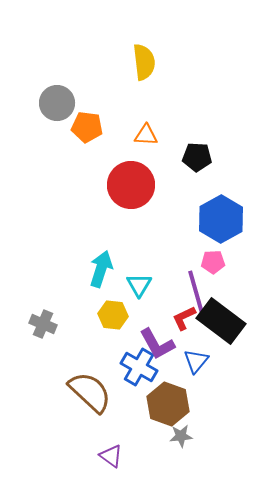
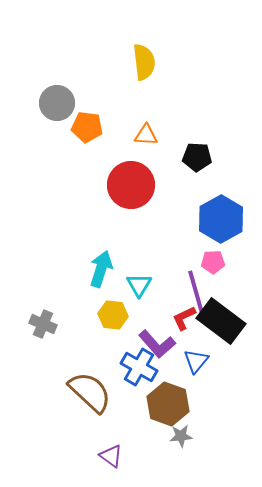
purple L-shape: rotated 12 degrees counterclockwise
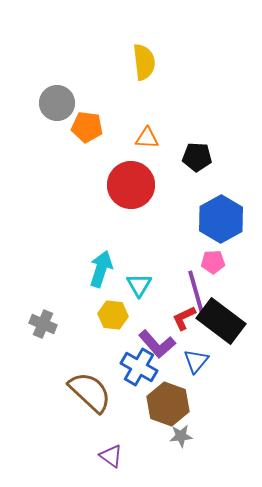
orange triangle: moved 1 px right, 3 px down
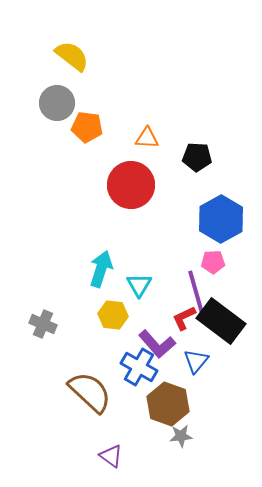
yellow semicircle: moved 72 px left, 6 px up; rotated 45 degrees counterclockwise
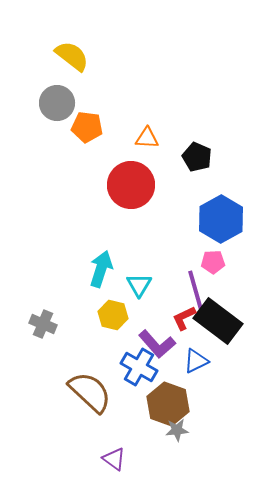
black pentagon: rotated 20 degrees clockwise
yellow hexagon: rotated 8 degrees clockwise
black rectangle: moved 3 px left
blue triangle: rotated 24 degrees clockwise
gray star: moved 4 px left, 6 px up
purple triangle: moved 3 px right, 3 px down
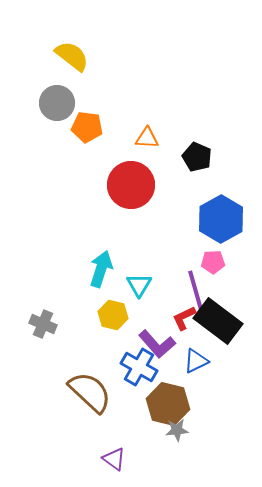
brown hexagon: rotated 6 degrees counterclockwise
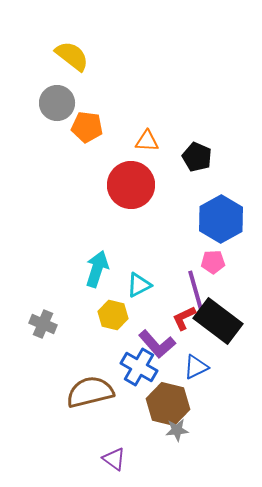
orange triangle: moved 3 px down
cyan arrow: moved 4 px left
cyan triangle: rotated 32 degrees clockwise
blue triangle: moved 6 px down
brown semicircle: rotated 57 degrees counterclockwise
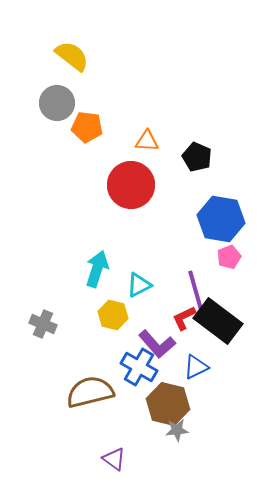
blue hexagon: rotated 21 degrees counterclockwise
pink pentagon: moved 16 px right, 5 px up; rotated 20 degrees counterclockwise
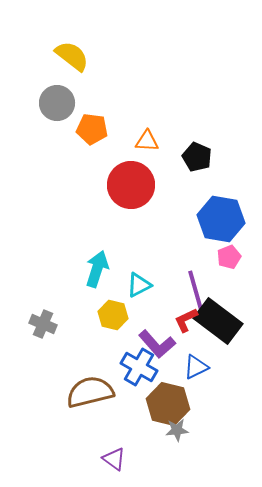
orange pentagon: moved 5 px right, 2 px down
red L-shape: moved 2 px right, 2 px down
